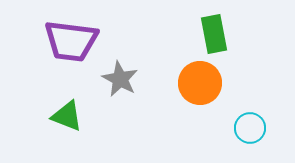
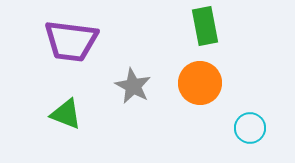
green rectangle: moved 9 px left, 8 px up
gray star: moved 13 px right, 7 px down
green triangle: moved 1 px left, 2 px up
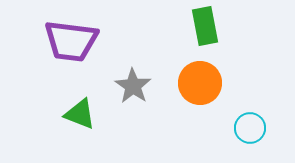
gray star: rotated 6 degrees clockwise
green triangle: moved 14 px right
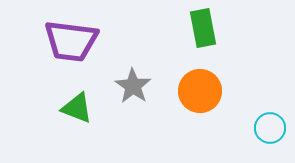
green rectangle: moved 2 px left, 2 px down
orange circle: moved 8 px down
green triangle: moved 3 px left, 6 px up
cyan circle: moved 20 px right
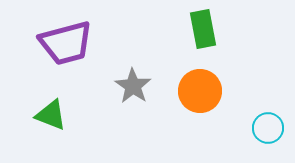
green rectangle: moved 1 px down
purple trapezoid: moved 5 px left, 2 px down; rotated 22 degrees counterclockwise
green triangle: moved 26 px left, 7 px down
cyan circle: moved 2 px left
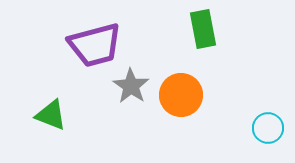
purple trapezoid: moved 29 px right, 2 px down
gray star: moved 2 px left
orange circle: moved 19 px left, 4 px down
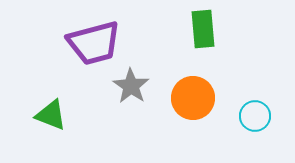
green rectangle: rotated 6 degrees clockwise
purple trapezoid: moved 1 px left, 2 px up
orange circle: moved 12 px right, 3 px down
cyan circle: moved 13 px left, 12 px up
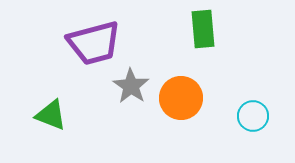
orange circle: moved 12 px left
cyan circle: moved 2 px left
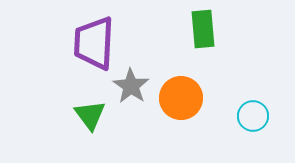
purple trapezoid: rotated 108 degrees clockwise
green triangle: moved 39 px right; rotated 32 degrees clockwise
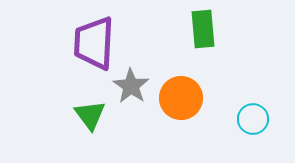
cyan circle: moved 3 px down
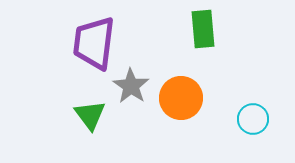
purple trapezoid: rotated 4 degrees clockwise
